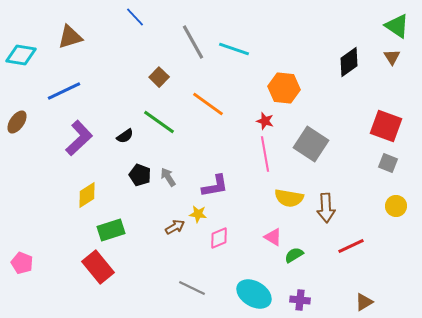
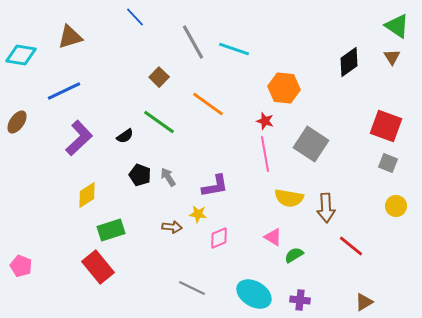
brown arrow at (175, 227): moved 3 px left; rotated 36 degrees clockwise
red line at (351, 246): rotated 64 degrees clockwise
pink pentagon at (22, 263): moved 1 px left, 3 px down
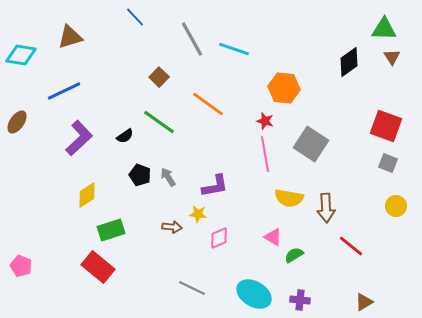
green triangle at (397, 26): moved 13 px left, 3 px down; rotated 32 degrees counterclockwise
gray line at (193, 42): moved 1 px left, 3 px up
red rectangle at (98, 267): rotated 12 degrees counterclockwise
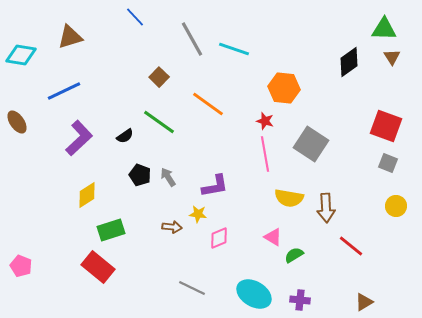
brown ellipse at (17, 122): rotated 70 degrees counterclockwise
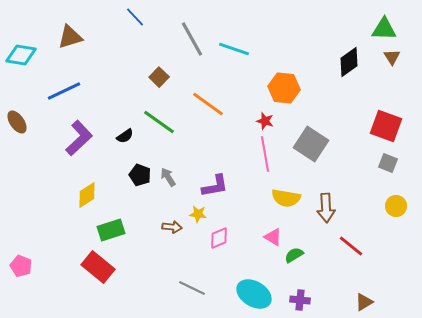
yellow semicircle at (289, 198): moved 3 px left
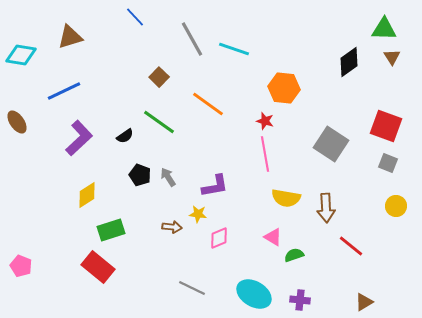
gray square at (311, 144): moved 20 px right
green semicircle at (294, 255): rotated 12 degrees clockwise
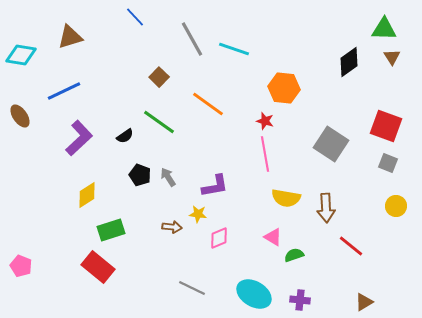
brown ellipse at (17, 122): moved 3 px right, 6 px up
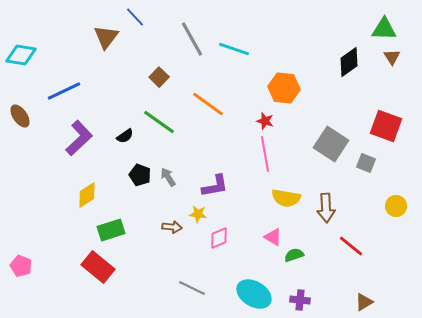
brown triangle at (70, 37): moved 36 px right; rotated 36 degrees counterclockwise
gray square at (388, 163): moved 22 px left
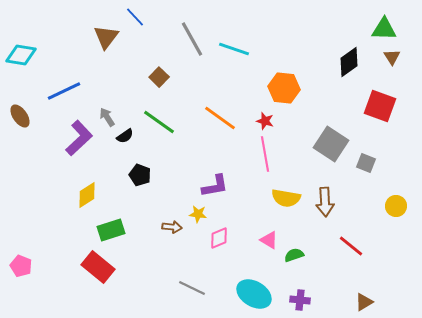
orange line at (208, 104): moved 12 px right, 14 px down
red square at (386, 126): moved 6 px left, 20 px up
gray arrow at (168, 177): moved 61 px left, 60 px up
brown arrow at (326, 208): moved 1 px left, 6 px up
pink triangle at (273, 237): moved 4 px left, 3 px down
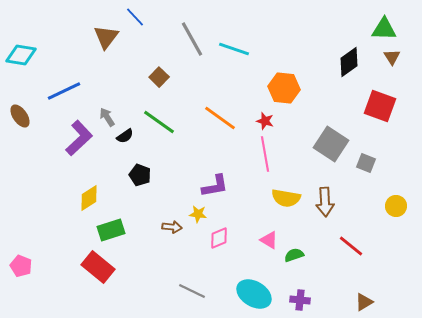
yellow diamond at (87, 195): moved 2 px right, 3 px down
gray line at (192, 288): moved 3 px down
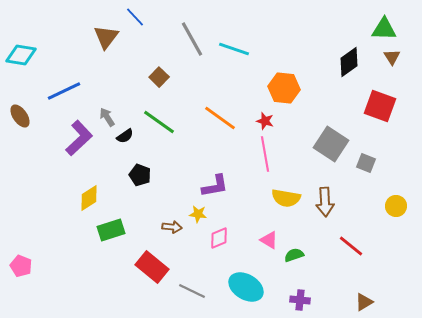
red rectangle at (98, 267): moved 54 px right
cyan ellipse at (254, 294): moved 8 px left, 7 px up
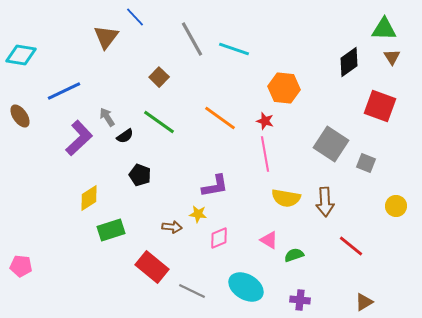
pink pentagon at (21, 266): rotated 15 degrees counterclockwise
